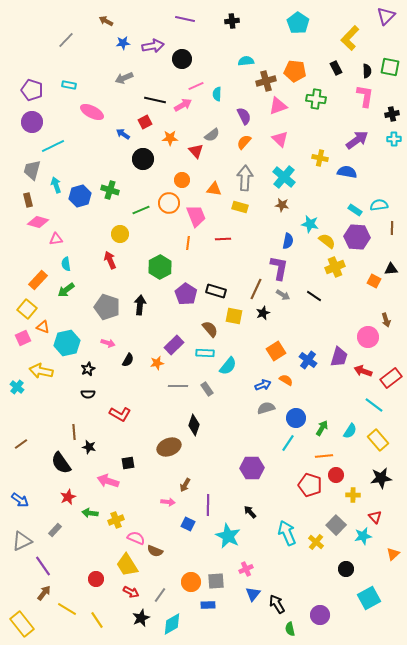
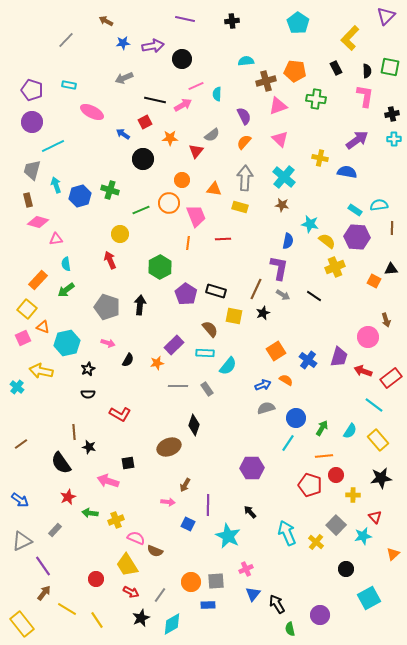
red triangle at (196, 151): rotated 21 degrees clockwise
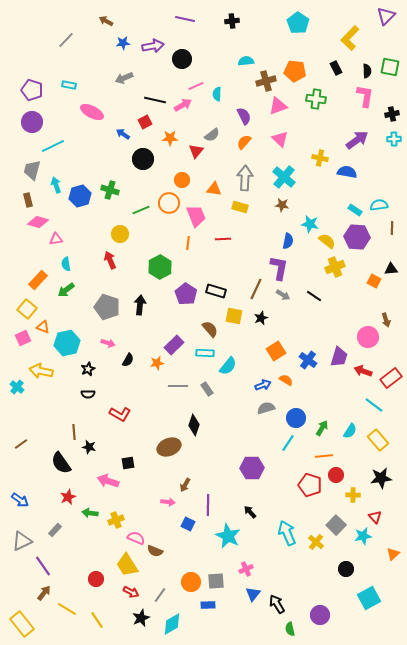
black star at (263, 313): moved 2 px left, 5 px down
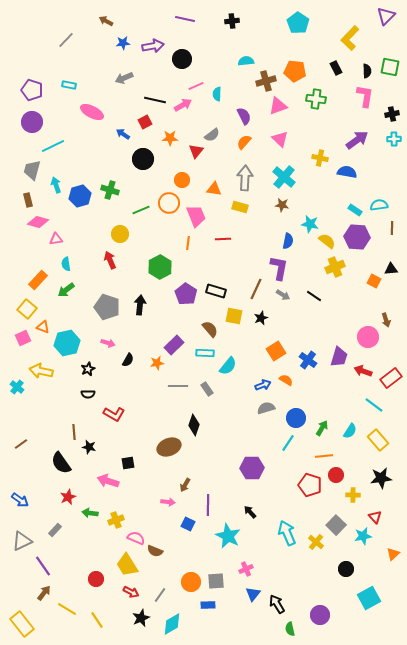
red L-shape at (120, 414): moved 6 px left
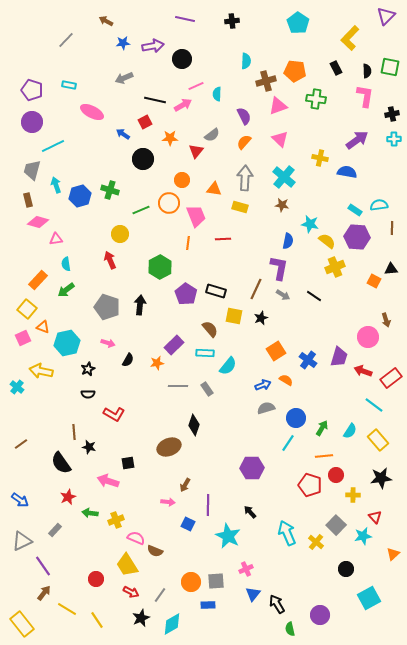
cyan semicircle at (246, 61): rotated 98 degrees clockwise
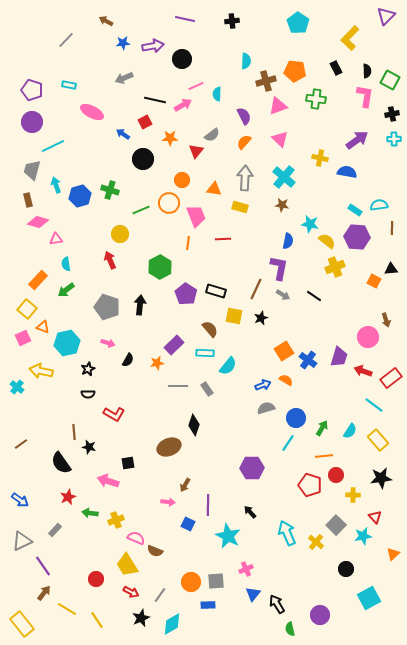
green square at (390, 67): moved 13 px down; rotated 18 degrees clockwise
orange square at (276, 351): moved 8 px right
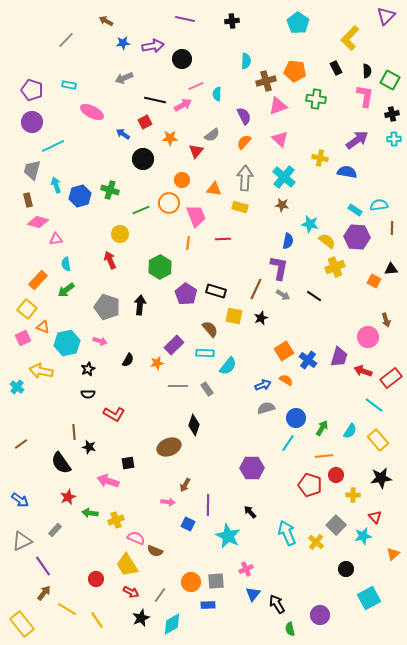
pink arrow at (108, 343): moved 8 px left, 2 px up
